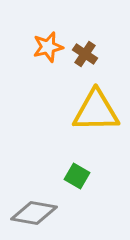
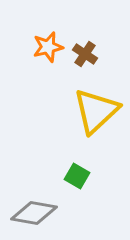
yellow triangle: rotated 42 degrees counterclockwise
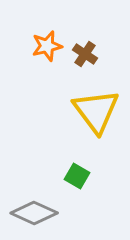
orange star: moved 1 px left, 1 px up
yellow triangle: rotated 24 degrees counterclockwise
gray diamond: rotated 15 degrees clockwise
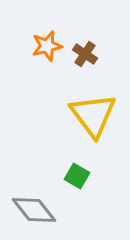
yellow triangle: moved 3 px left, 4 px down
gray diamond: moved 3 px up; rotated 27 degrees clockwise
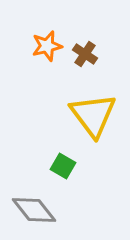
green square: moved 14 px left, 10 px up
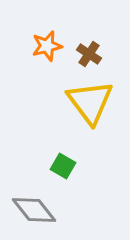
brown cross: moved 4 px right
yellow triangle: moved 3 px left, 13 px up
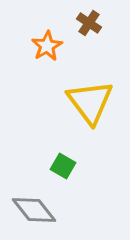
orange star: rotated 16 degrees counterclockwise
brown cross: moved 31 px up
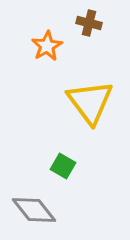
brown cross: rotated 20 degrees counterclockwise
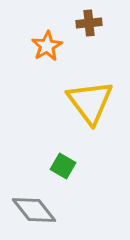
brown cross: rotated 20 degrees counterclockwise
